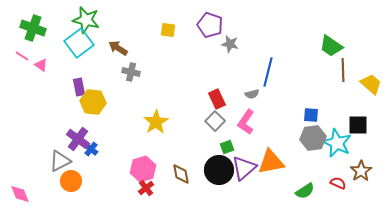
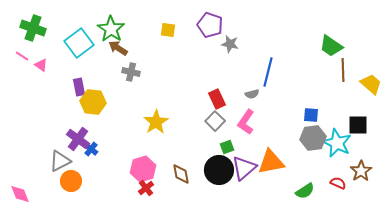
green star: moved 25 px right, 9 px down; rotated 20 degrees clockwise
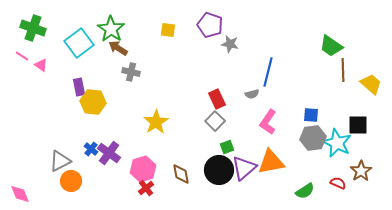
pink L-shape: moved 22 px right
purple cross: moved 31 px right, 14 px down
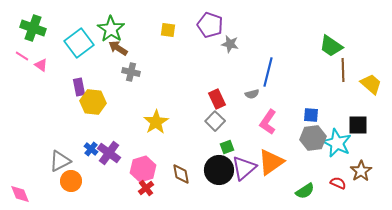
orange triangle: rotated 24 degrees counterclockwise
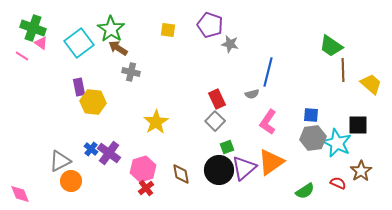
pink triangle: moved 22 px up
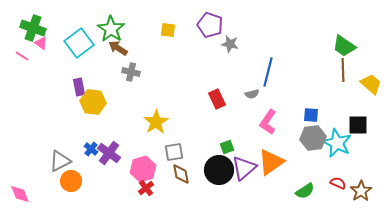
green trapezoid: moved 13 px right
gray square: moved 41 px left, 31 px down; rotated 36 degrees clockwise
brown star: moved 20 px down
